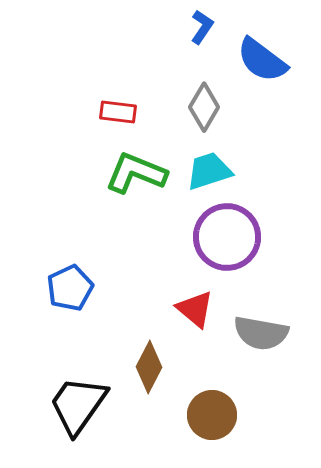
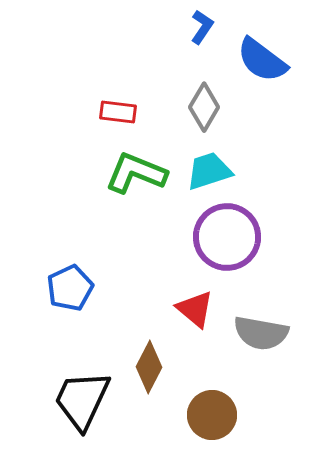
black trapezoid: moved 4 px right, 5 px up; rotated 10 degrees counterclockwise
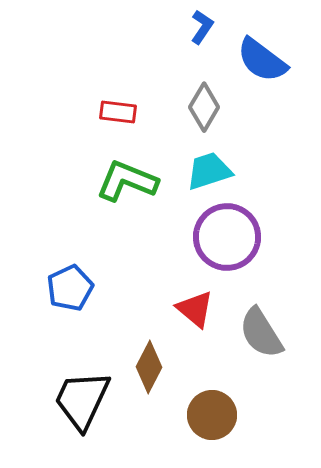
green L-shape: moved 9 px left, 8 px down
gray semicircle: rotated 48 degrees clockwise
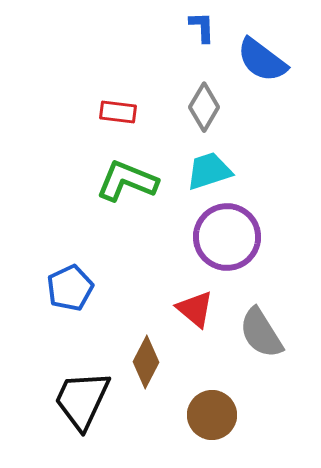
blue L-shape: rotated 36 degrees counterclockwise
brown diamond: moved 3 px left, 5 px up
